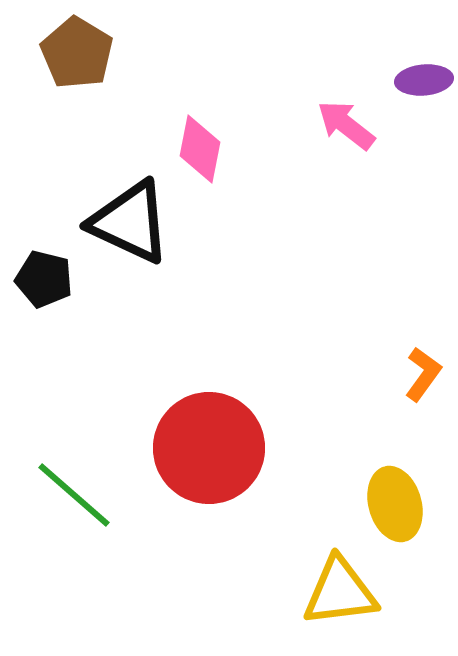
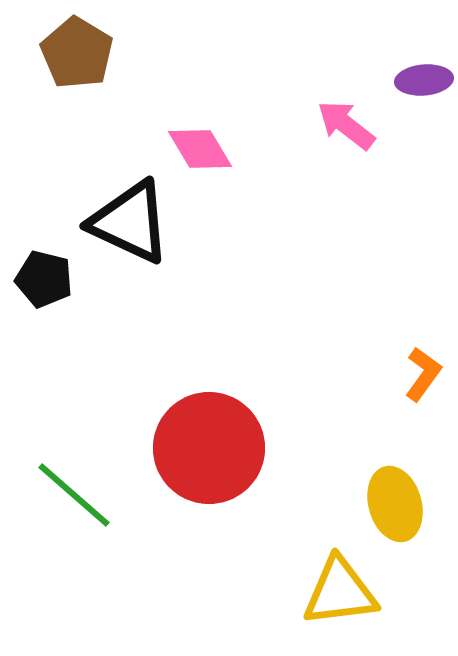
pink diamond: rotated 42 degrees counterclockwise
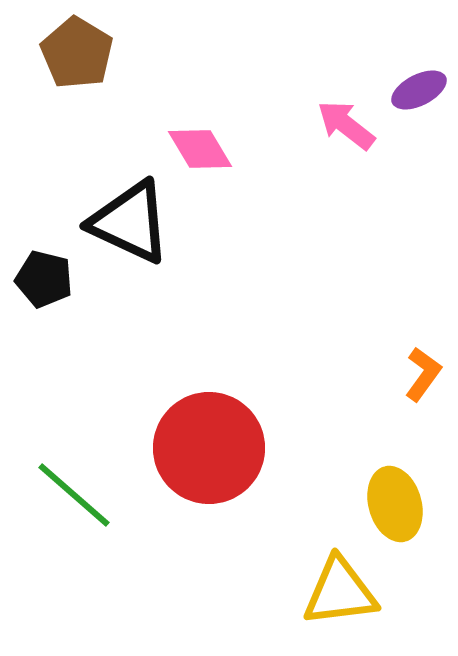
purple ellipse: moved 5 px left, 10 px down; rotated 22 degrees counterclockwise
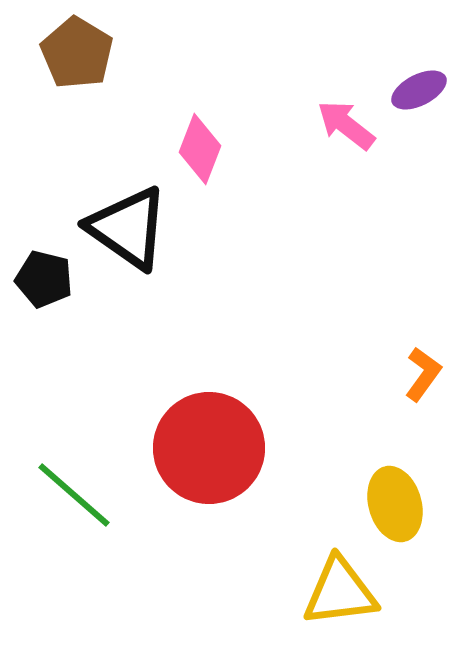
pink diamond: rotated 52 degrees clockwise
black triangle: moved 2 px left, 6 px down; rotated 10 degrees clockwise
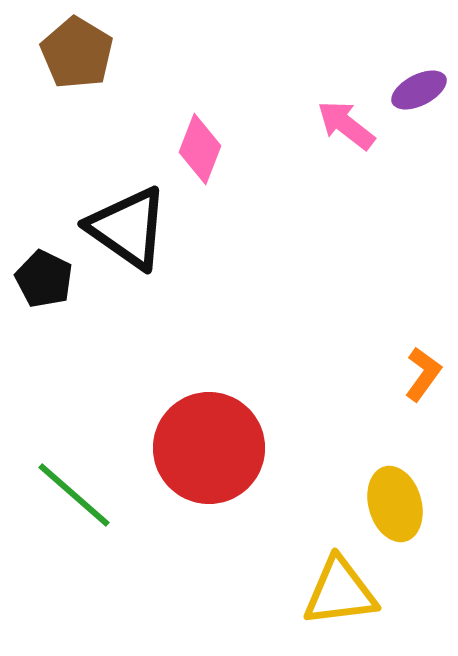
black pentagon: rotated 12 degrees clockwise
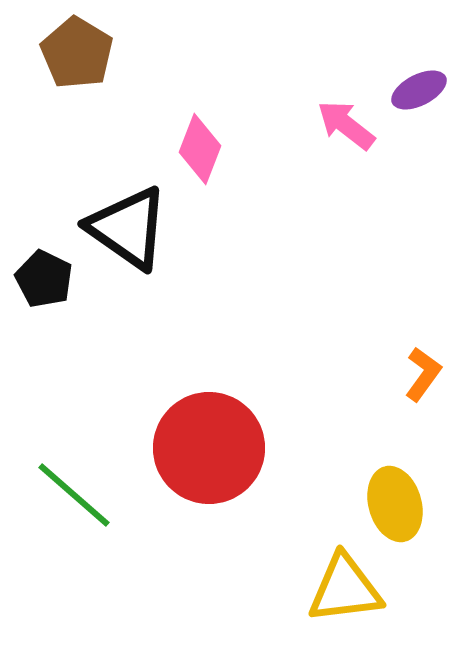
yellow triangle: moved 5 px right, 3 px up
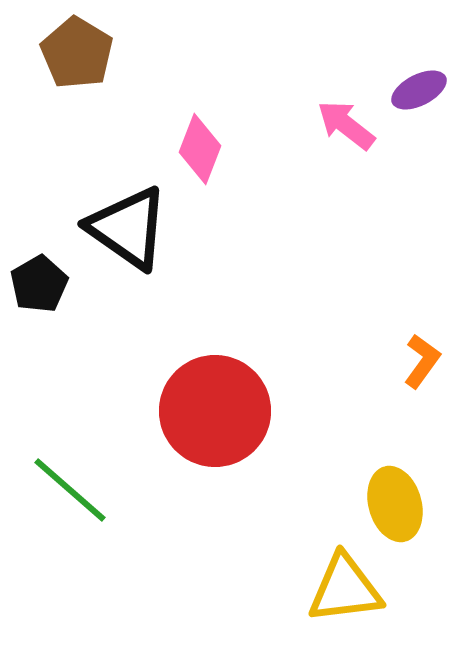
black pentagon: moved 5 px left, 5 px down; rotated 16 degrees clockwise
orange L-shape: moved 1 px left, 13 px up
red circle: moved 6 px right, 37 px up
green line: moved 4 px left, 5 px up
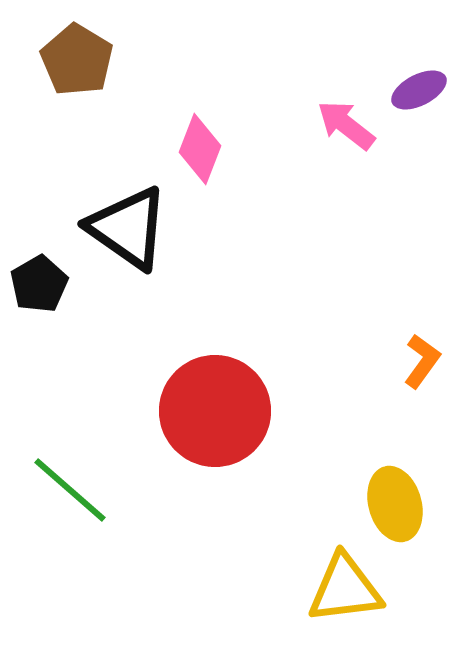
brown pentagon: moved 7 px down
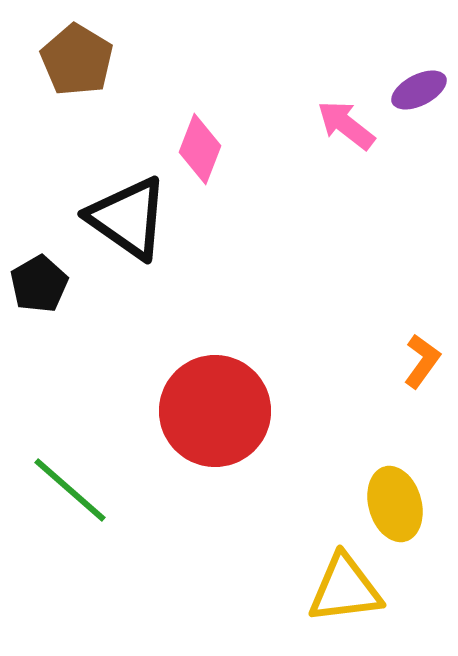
black triangle: moved 10 px up
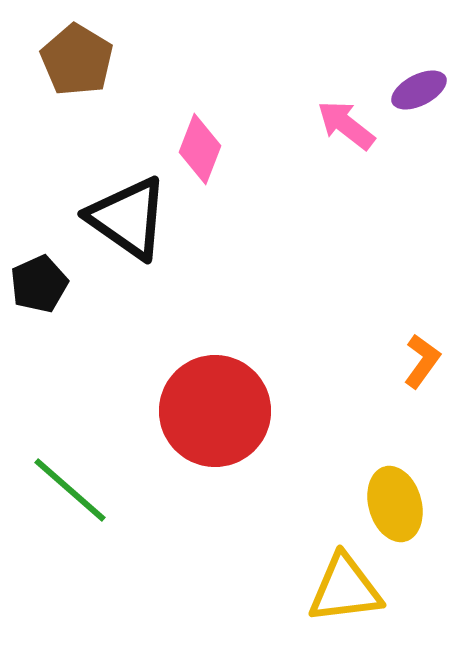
black pentagon: rotated 6 degrees clockwise
